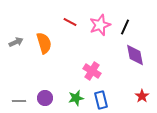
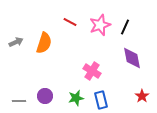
orange semicircle: rotated 35 degrees clockwise
purple diamond: moved 3 px left, 3 px down
purple circle: moved 2 px up
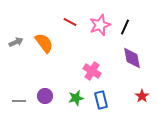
orange semicircle: rotated 55 degrees counterclockwise
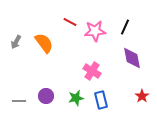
pink star: moved 5 px left, 6 px down; rotated 15 degrees clockwise
gray arrow: rotated 144 degrees clockwise
purple circle: moved 1 px right
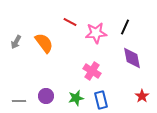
pink star: moved 1 px right, 2 px down
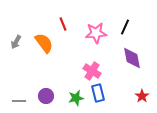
red line: moved 7 px left, 2 px down; rotated 40 degrees clockwise
blue rectangle: moved 3 px left, 7 px up
